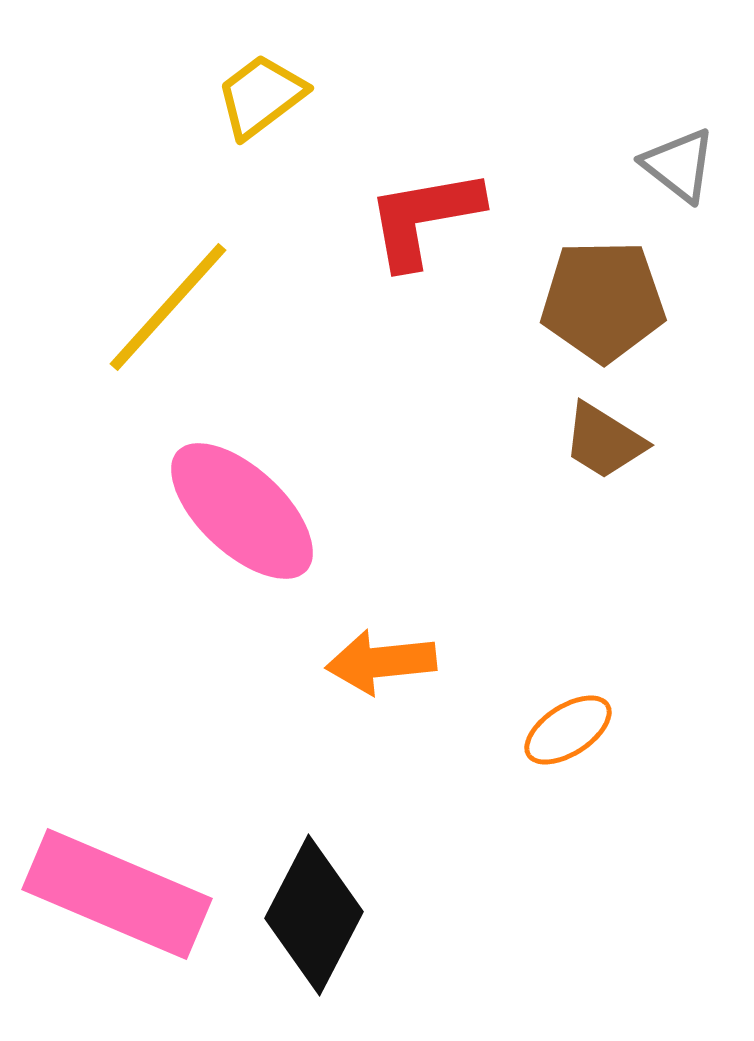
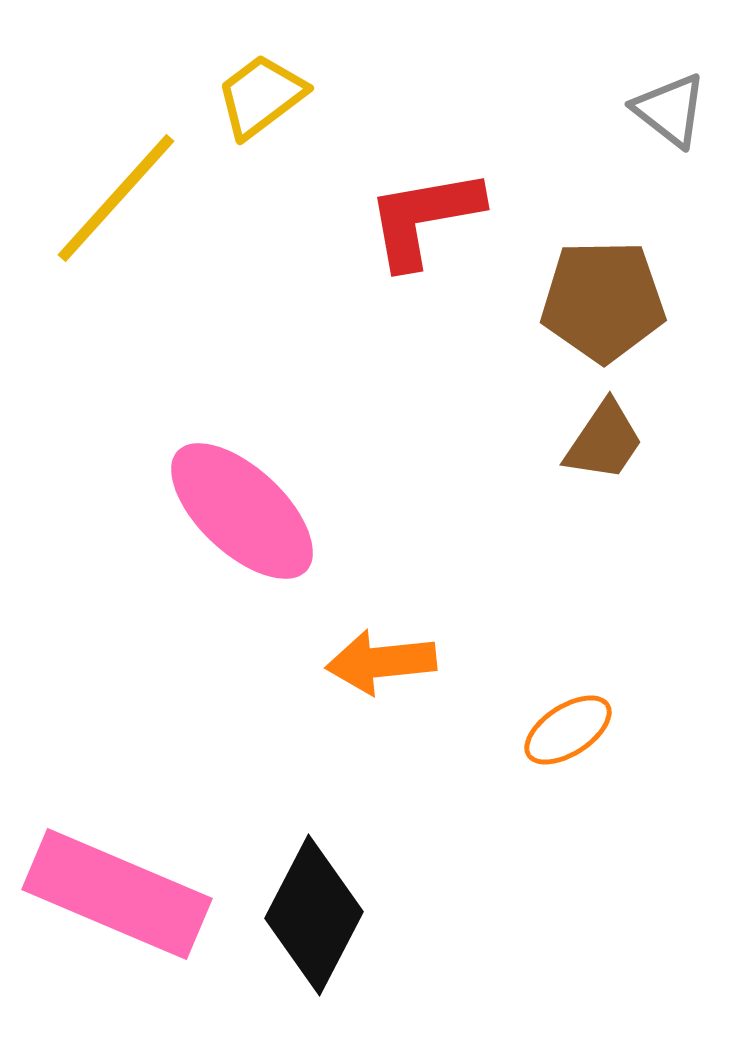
gray triangle: moved 9 px left, 55 px up
yellow line: moved 52 px left, 109 px up
brown trapezoid: rotated 88 degrees counterclockwise
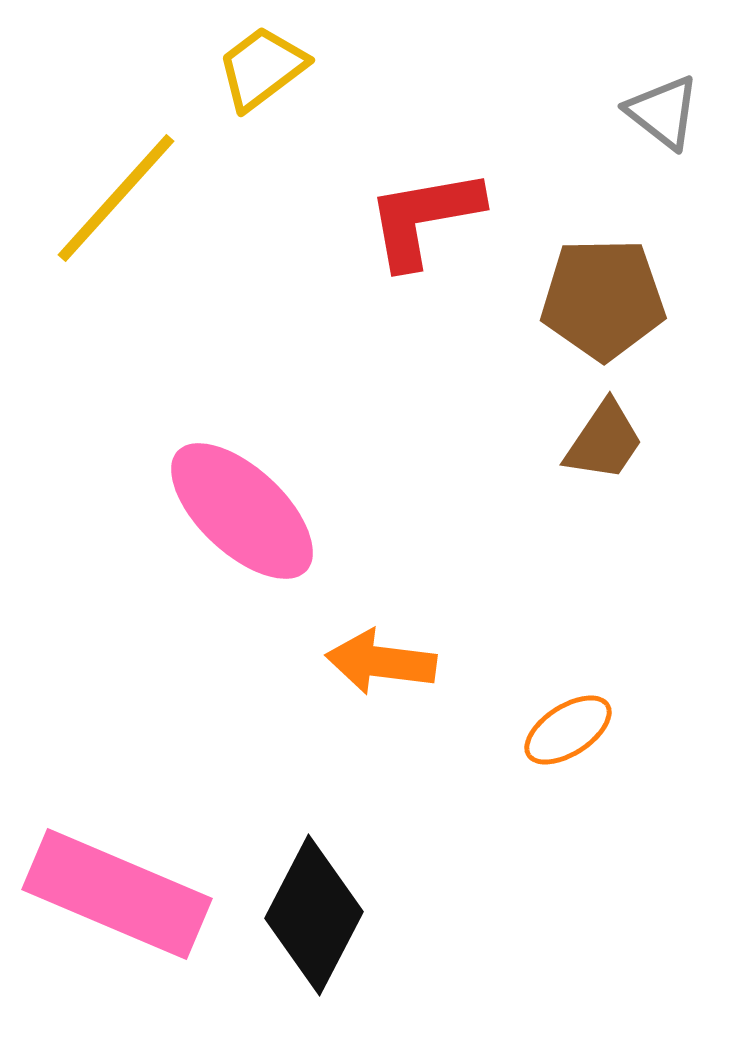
yellow trapezoid: moved 1 px right, 28 px up
gray triangle: moved 7 px left, 2 px down
brown pentagon: moved 2 px up
orange arrow: rotated 13 degrees clockwise
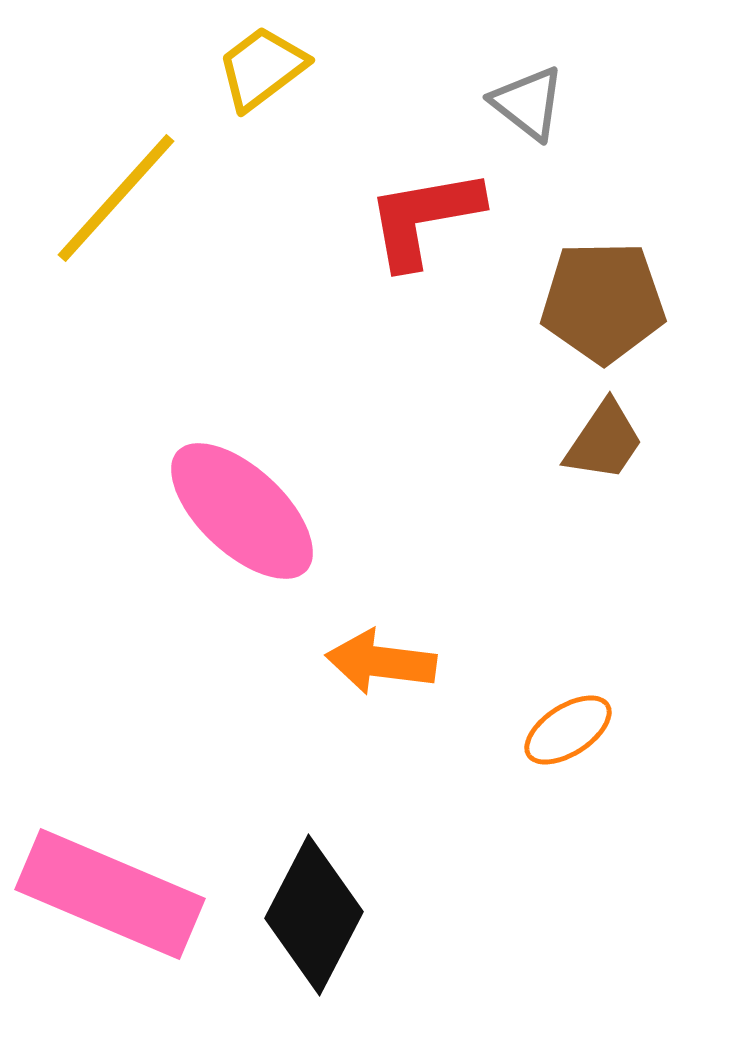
gray triangle: moved 135 px left, 9 px up
brown pentagon: moved 3 px down
pink rectangle: moved 7 px left
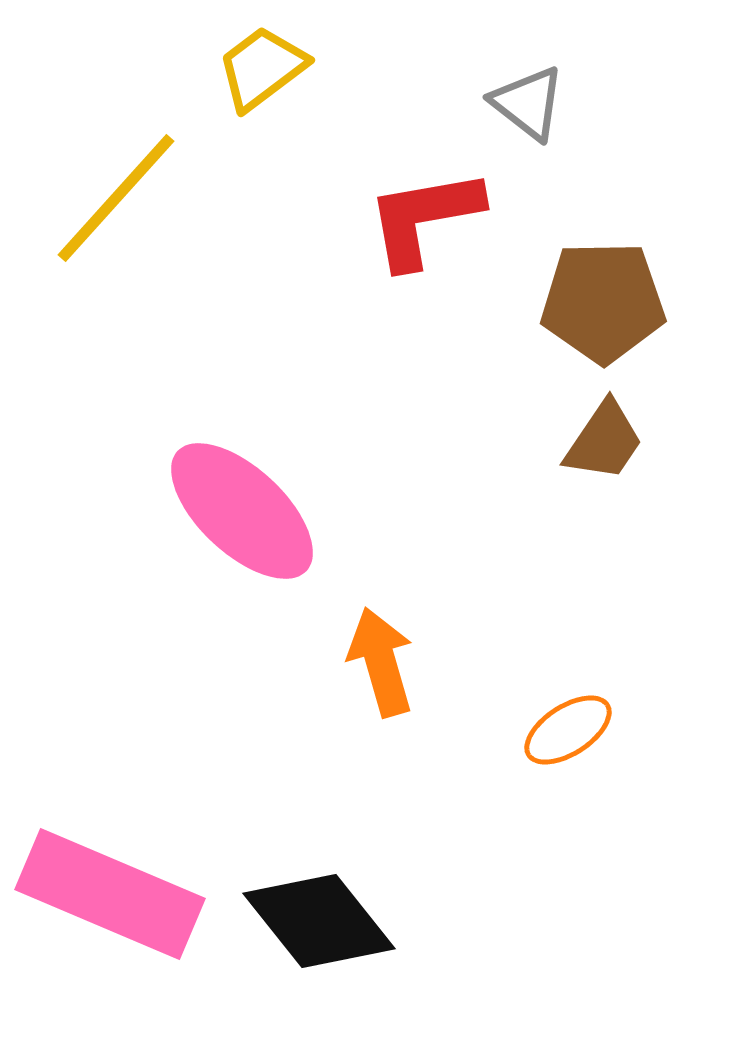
orange arrow: rotated 67 degrees clockwise
black diamond: moved 5 px right, 6 px down; rotated 66 degrees counterclockwise
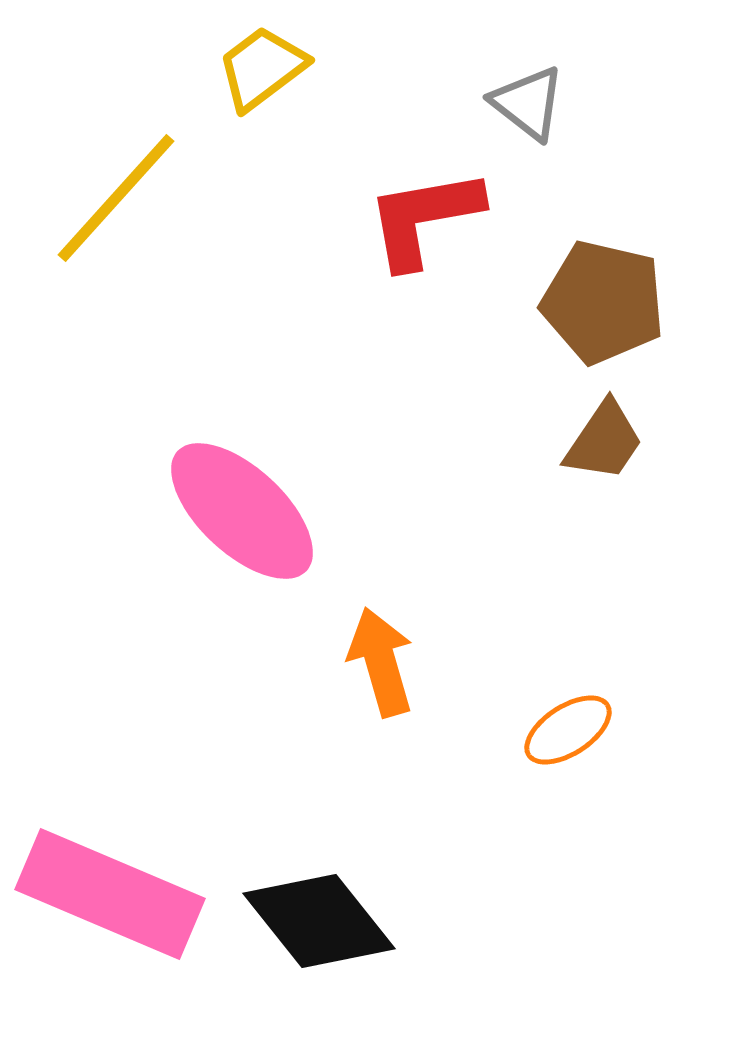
brown pentagon: rotated 14 degrees clockwise
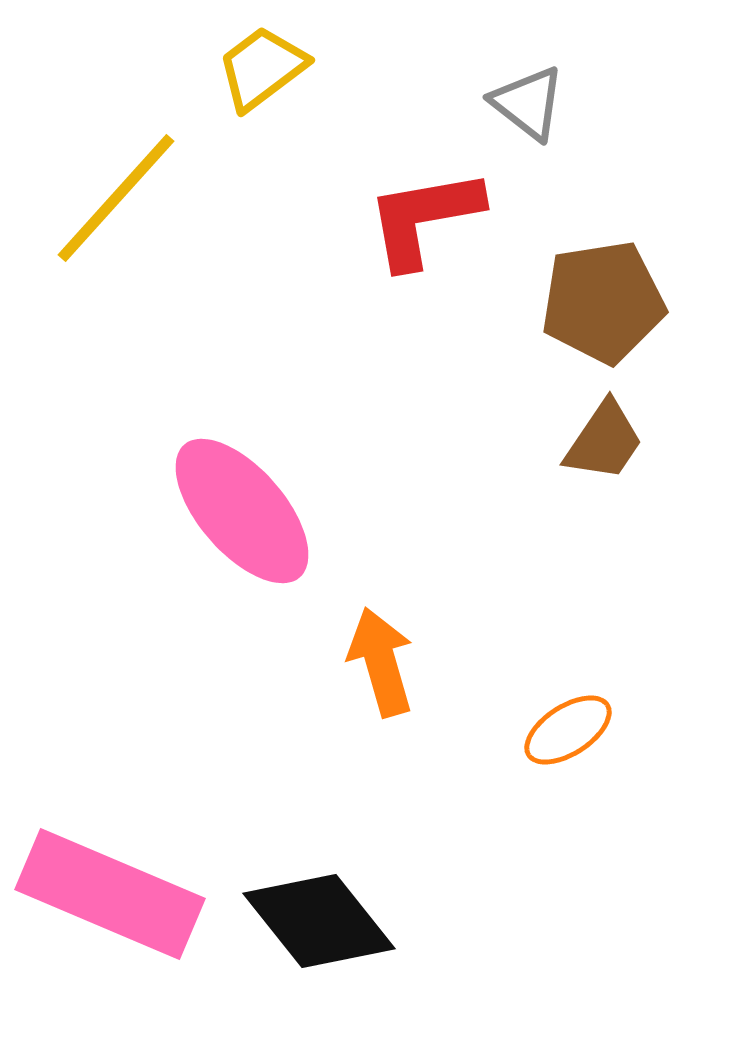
brown pentagon: rotated 22 degrees counterclockwise
pink ellipse: rotated 6 degrees clockwise
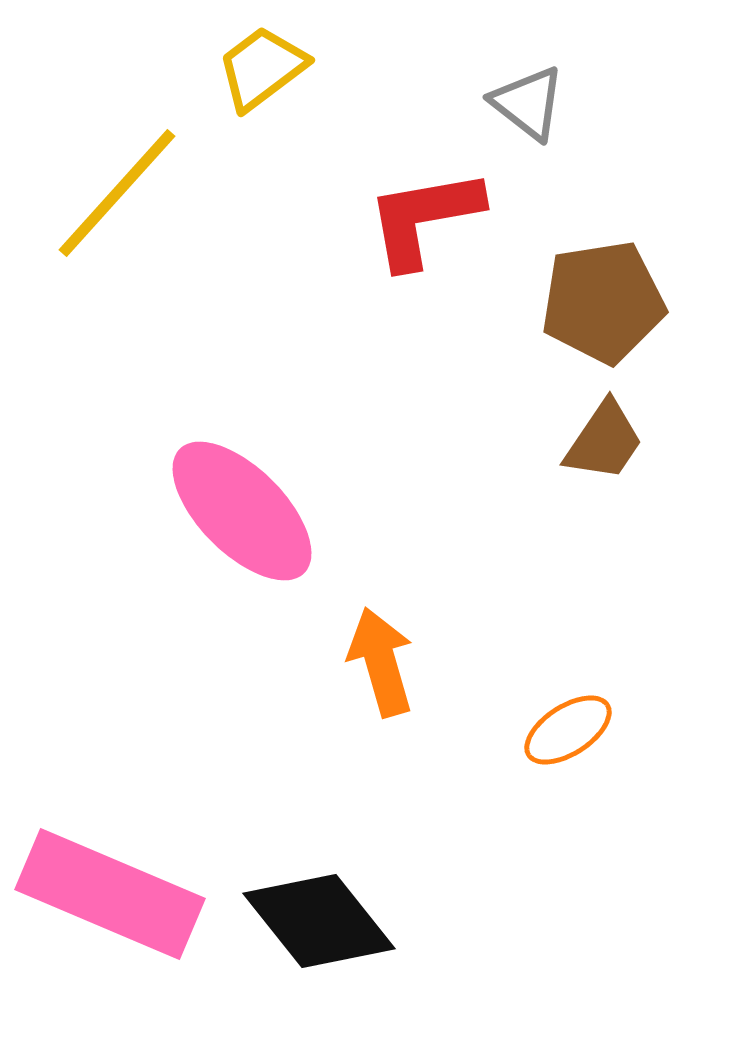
yellow line: moved 1 px right, 5 px up
pink ellipse: rotated 4 degrees counterclockwise
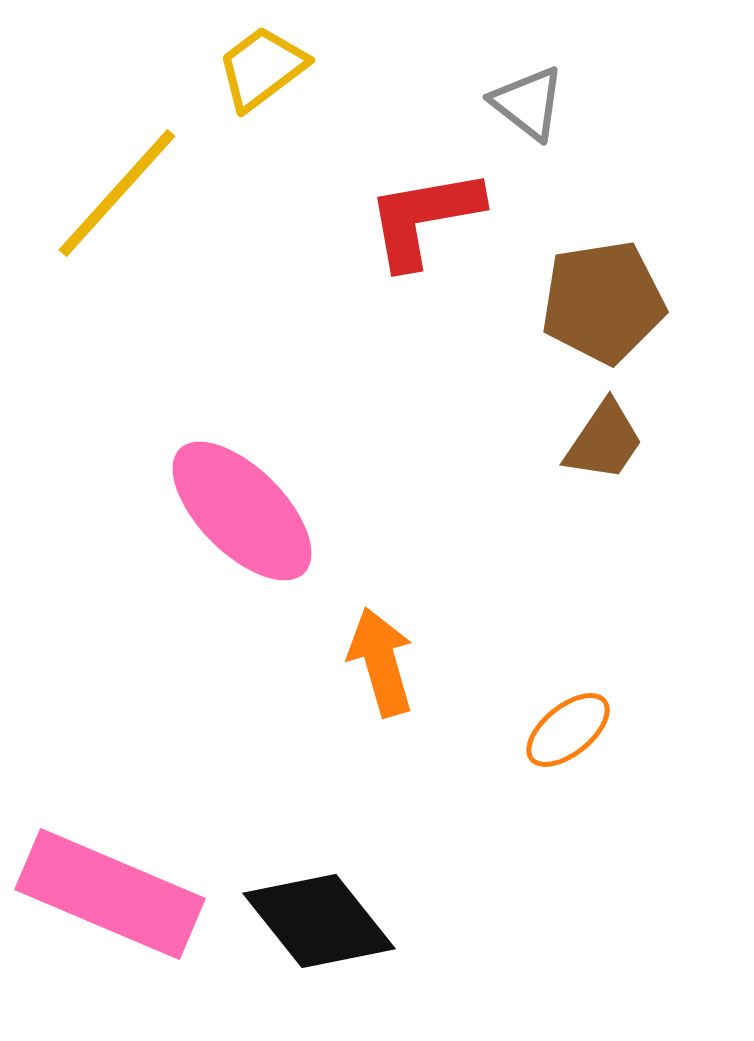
orange ellipse: rotated 6 degrees counterclockwise
